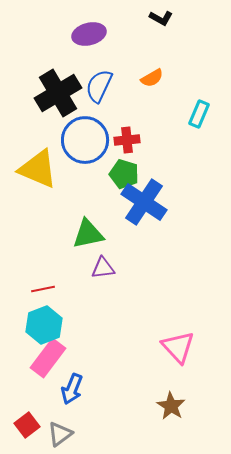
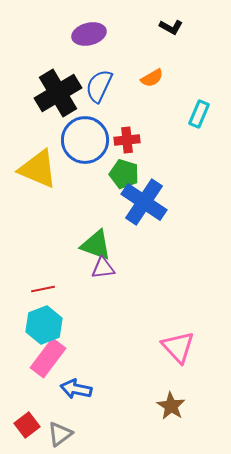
black L-shape: moved 10 px right, 9 px down
green triangle: moved 8 px right, 11 px down; rotated 32 degrees clockwise
blue arrow: moved 4 px right; rotated 80 degrees clockwise
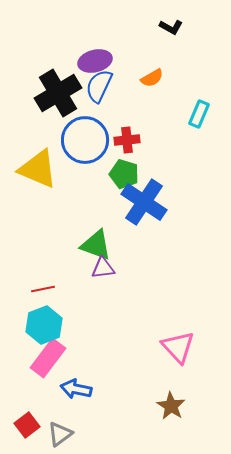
purple ellipse: moved 6 px right, 27 px down
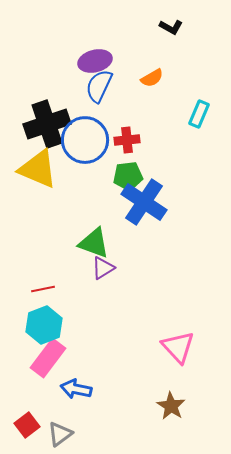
black cross: moved 11 px left, 31 px down; rotated 12 degrees clockwise
green pentagon: moved 4 px right, 2 px down; rotated 24 degrees counterclockwise
green triangle: moved 2 px left, 2 px up
purple triangle: rotated 25 degrees counterclockwise
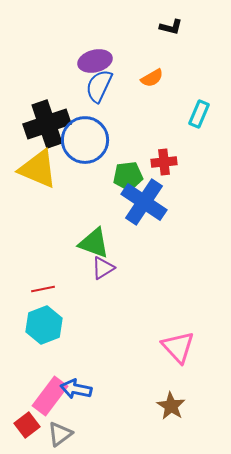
black L-shape: rotated 15 degrees counterclockwise
red cross: moved 37 px right, 22 px down
pink rectangle: moved 2 px right, 38 px down
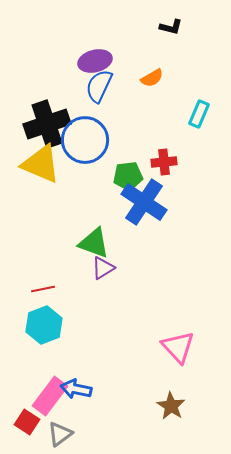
yellow triangle: moved 3 px right, 5 px up
red square: moved 3 px up; rotated 20 degrees counterclockwise
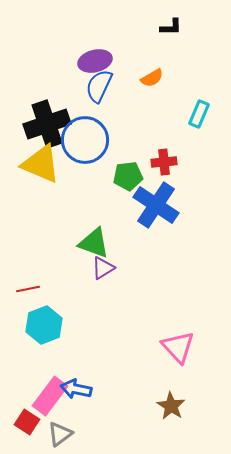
black L-shape: rotated 15 degrees counterclockwise
blue cross: moved 12 px right, 3 px down
red line: moved 15 px left
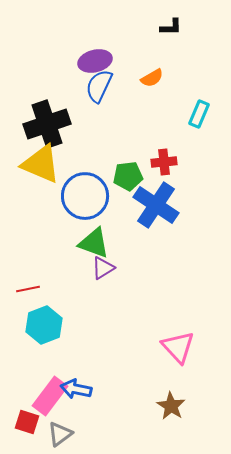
blue circle: moved 56 px down
red square: rotated 15 degrees counterclockwise
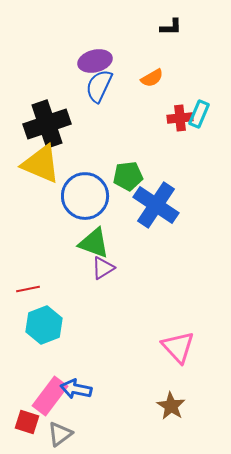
red cross: moved 16 px right, 44 px up
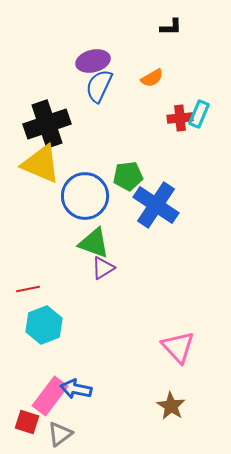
purple ellipse: moved 2 px left
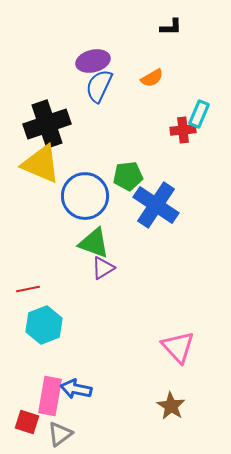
red cross: moved 3 px right, 12 px down
pink rectangle: rotated 27 degrees counterclockwise
